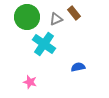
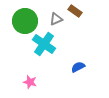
brown rectangle: moved 1 px right, 2 px up; rotated 16 degrees counterclockwise
green circle: moved 2 px left, 4 px down
blue semicircle: rotated 16 degrees counterclockwise
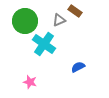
gray triangle: moved 3 px right, 1 px down
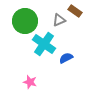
blue semicircle: moved 12 px left, 9 px up
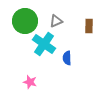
brown rectangle: moved 14 px right, 15 px down; rotated 56 degrees clockwise
gray triangle: moved 3 px left, 1 px down
blue semicircle: moved 1 px right; rotated 64 degrees counterclockwise
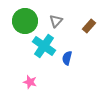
gray triangle: rotated 24 degrees counterclockwise
brown rectangle: rotated 40 degrees clockwise
cyan cross: moved 2 px down
blue semicircle: rotated 16 degrees clockwise
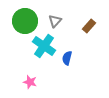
gray triangle: moved 1 px left
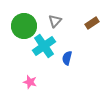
green circle: moved 1 px left, 5 px down
brown rectangle: moved 3 px right, 3 px up; rotated 16 degrees clockwise
cyan cross: rotated 20 degrees clockwise
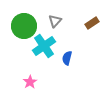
pink star: rotated 24 degrees clockwise
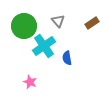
gray triangle: moved 3 px right; rotated 24 degrees counterclockwise
blue semicircle: rotated 24 degrees counterclockwise
pink star: rotated 16 degrees counterclockwise
